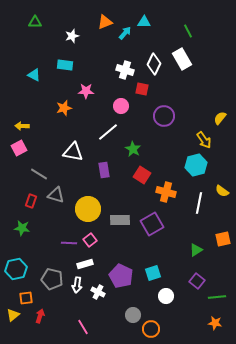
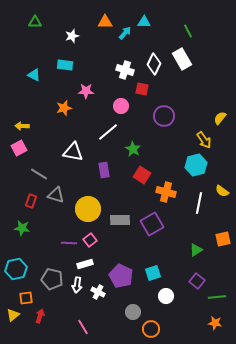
orange triangle at (105, 22): rotated 21 degrees clockwise
gray circle at (133, 315): moved 3 px up
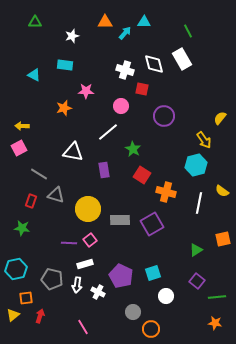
white diamond at (154, 64): rotated 40 degrees counterclockwise
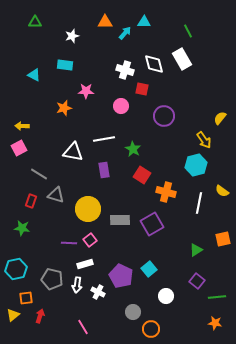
white line at (108, 132): moved 4 px left, 7 px down; rotated 30 degrees clockwise
cyan square at (153, 273): moved 4 px left, 4 px up; rotated 21 degrees counterclockwise
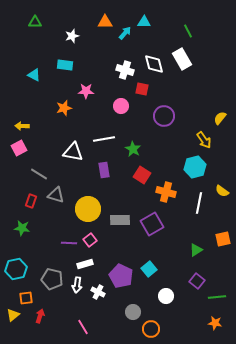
cyan hexagon at (196, 165): moved 1 px left, 2 px down
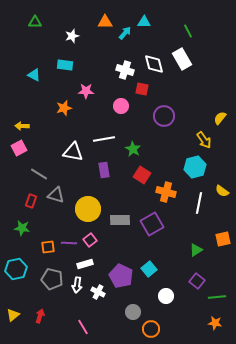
orange square at (26, 298): moved 22 px right, 51 px up
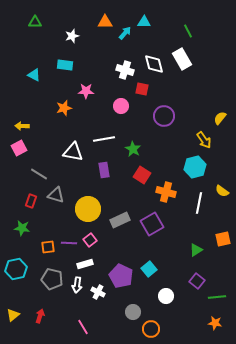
gray rectangle at (120, 220): rotated 24 degrees counterclockwise
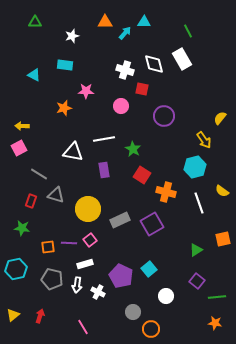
white line at (199, 203): rotated 30 degrees counterclockwise
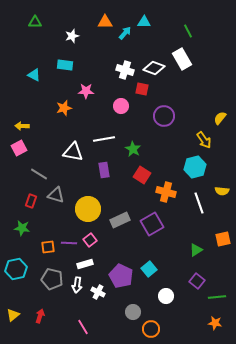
white diamond at (154, 64): moved 4 px down; rotated 55 degrees counterclockwise
yellow semicircle at (222, 191): rotated 32 degrees counterclockwise
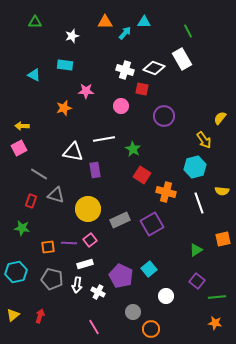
purple rectangle at (104, 170): moved 9 px left
cyan hexagon at (16, 269): moved 3 px down
pink line at (83, 327): moved 11 px right
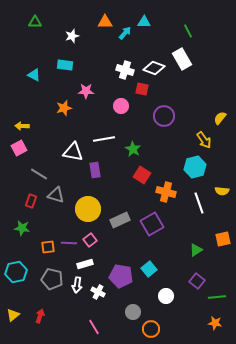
purple pentagon at (121, 276): rotated 15 degrees counterclockwise
